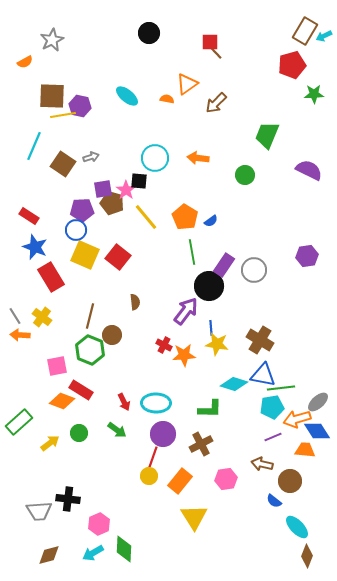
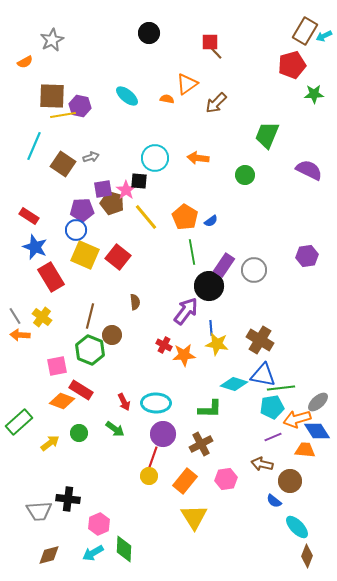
green arrow at (117, 430): moved 2 px left, 1 px up
orange rectangle at (180, 481): moved 5 px right
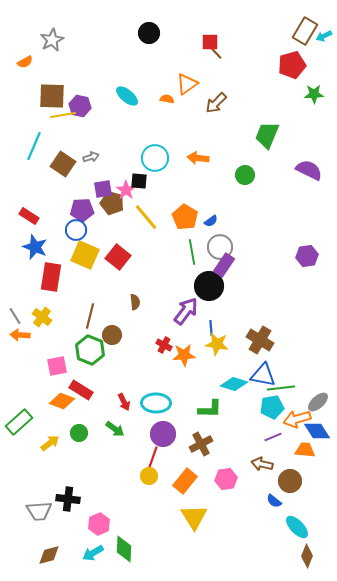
gray circle at (254, 270): moved 34 px left, 23 px up
red rectangle at (51, 277): rotated 40 degrees clockwise
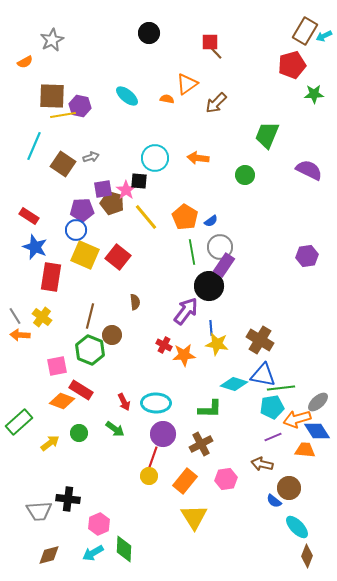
brown circle at (290, 481): moved 1 px left, 7 px down
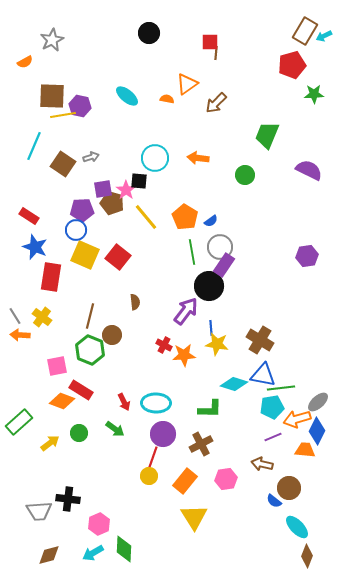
brown line at (216, 53): rotated 48 degrees clockwise
blue diamond at (317, 431): rotated 60 degrees clockwise
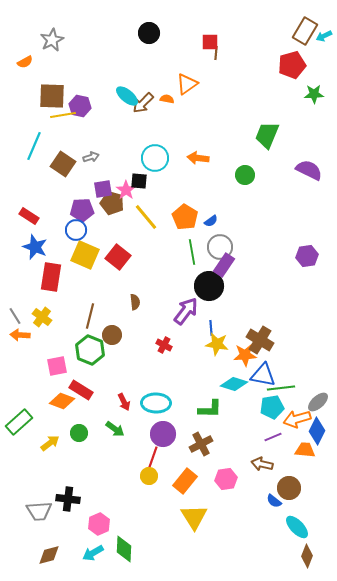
brown arrow at (216, 103): moved 73 px left
orange star at (184, 355): moved 61 px right
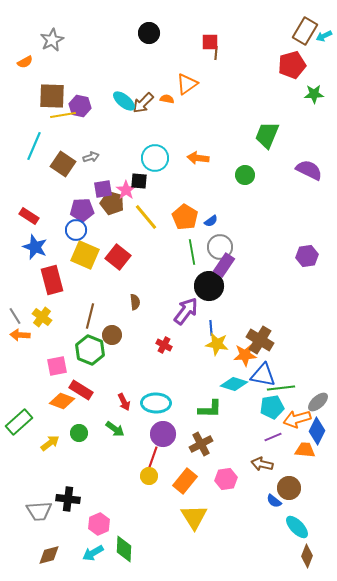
cyan ellipse at (127, 96): moved 3 px left, 5 px down
red rectangle at (51, 277): moved 1 px right, 3 px down; rotated 24 degrees counterclockwise
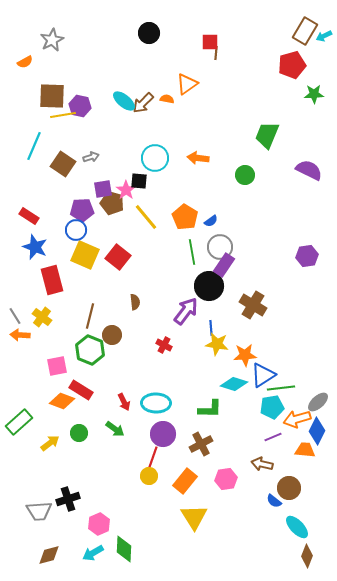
brown cross at (260, 340): moved 7 px left, 35 px up
blue triangle at (263, 375): rotated 44 degrees counterclockwise
black cross at (68, 499): rotated 25 degrees counterclockwise
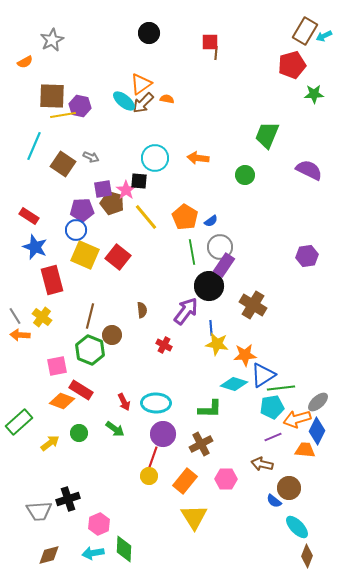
orange triangle at (187, 84): moved 46 px left
gray arrow at (91, 157): rotated 42 degrees clockwise
brown semicircle at (135, 302): moved 7 px right, 8 px down
pink hexagon at (226, 479): rotated 10 degrees clockwise
cyan arrow at (93, 553): rotated 20 degrees clockwise
